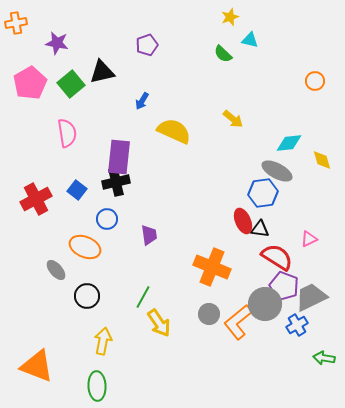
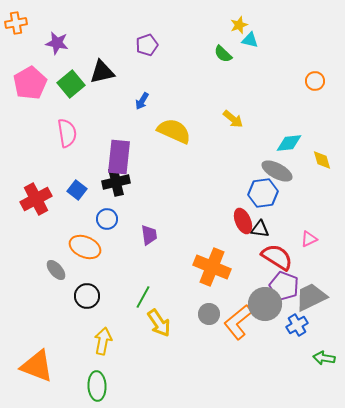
yellow star at (230, 17): moved 9 px right, 8 px down
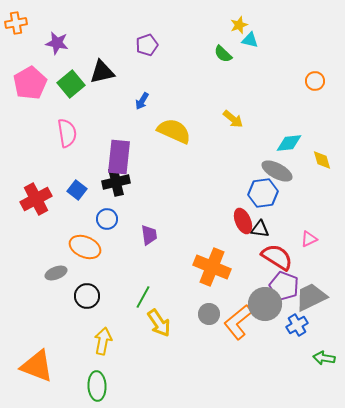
gray ellipse at (56, 270): moved 3 px down; rotated 70 degrees counterclockwise
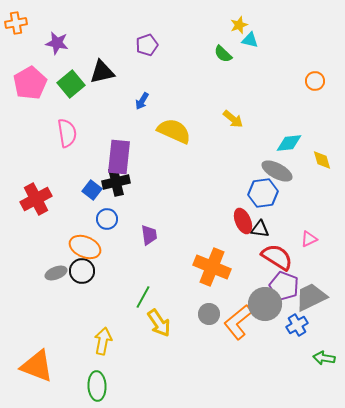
blue square at (77, 190): moved 15 px right
black circle at (87, 296): moved 5 px left, 25 px up
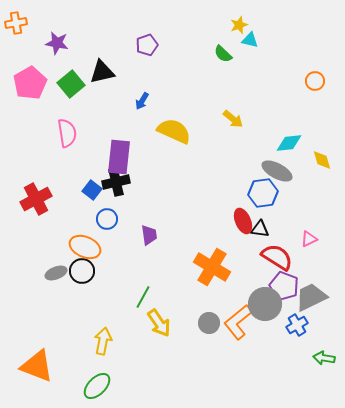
orange cross at (212, 267): rotated 9 degrees clockwise
gray circle at (209, 314): moved 9 px down
green ellipse at (97, 386): rotated 48 degrees clockwise
